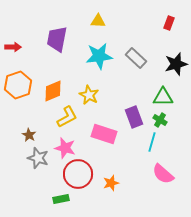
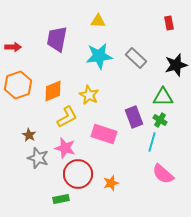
red rectangle: rotated 32 degrees counterclockwise
black star: moved 1 px down
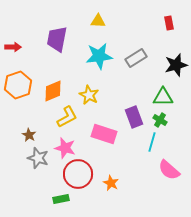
gray rectangle: rotated 75 degrees counterclockwise
pink semicircle: moved 6 px right, 4 px up
orange star: rotated 28 degrees counterclockwise
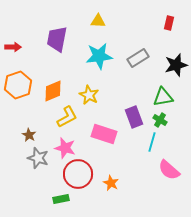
red rectangle: rotated 24 degrees clockwise
gray rectangle: moved 2 px right
green triangle: rotated 10 degrees counterclockwise
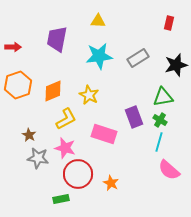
yellow L-shape: moved 1 px left, 2 px down
cyan line: moved 7 px right
gray star: rotated 10 degrees counterclockwise
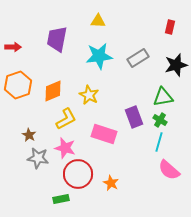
red rectangle: moved 1 px right, 4 px down
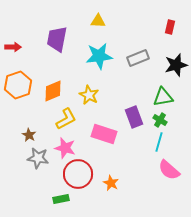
gray rectangle: rotated 10 degrees clockwise
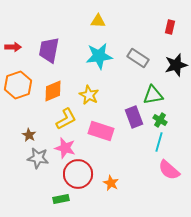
purple trapezoid: moved 8 px left, 11 px down
gray rectangle: rotated 55 degrees clockwise
green triangle: moved 10 px left, 2 px up
pink rectangle: moved 3 px left, 3 px up
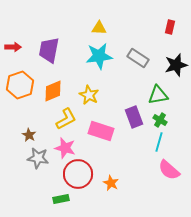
yellow triangle: moved 1 px right, 7 px down
orange hexagon: moved 2 px right
green triangle: moved 5 px right
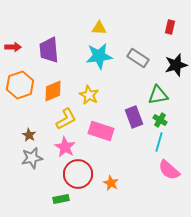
purple trapezoid: rotated 16 degrees counterclockwise
pink star: moved 1 px up; rotated 15 degrees clockwise
gray star: moved 6 px left; rotated 20 degrees counterclockwise
